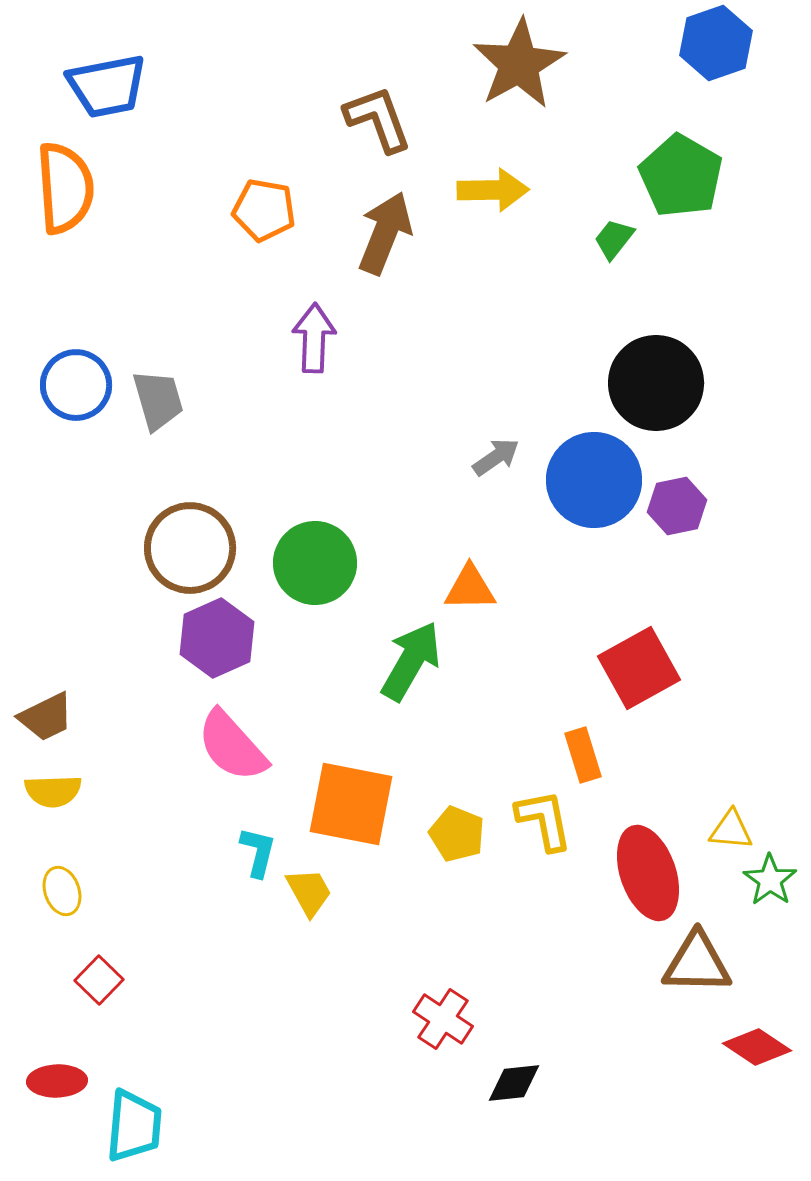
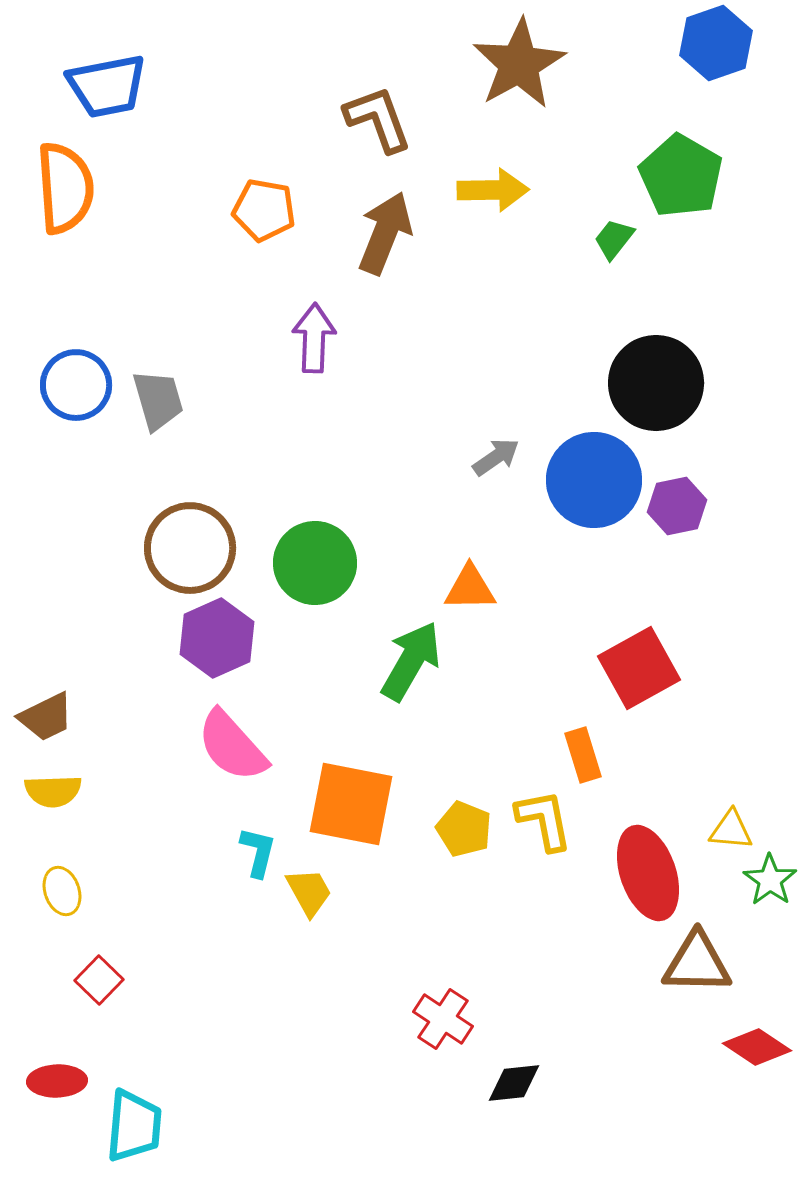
yellow pentagon at (457, 834): moved 7 px right, 5 px up
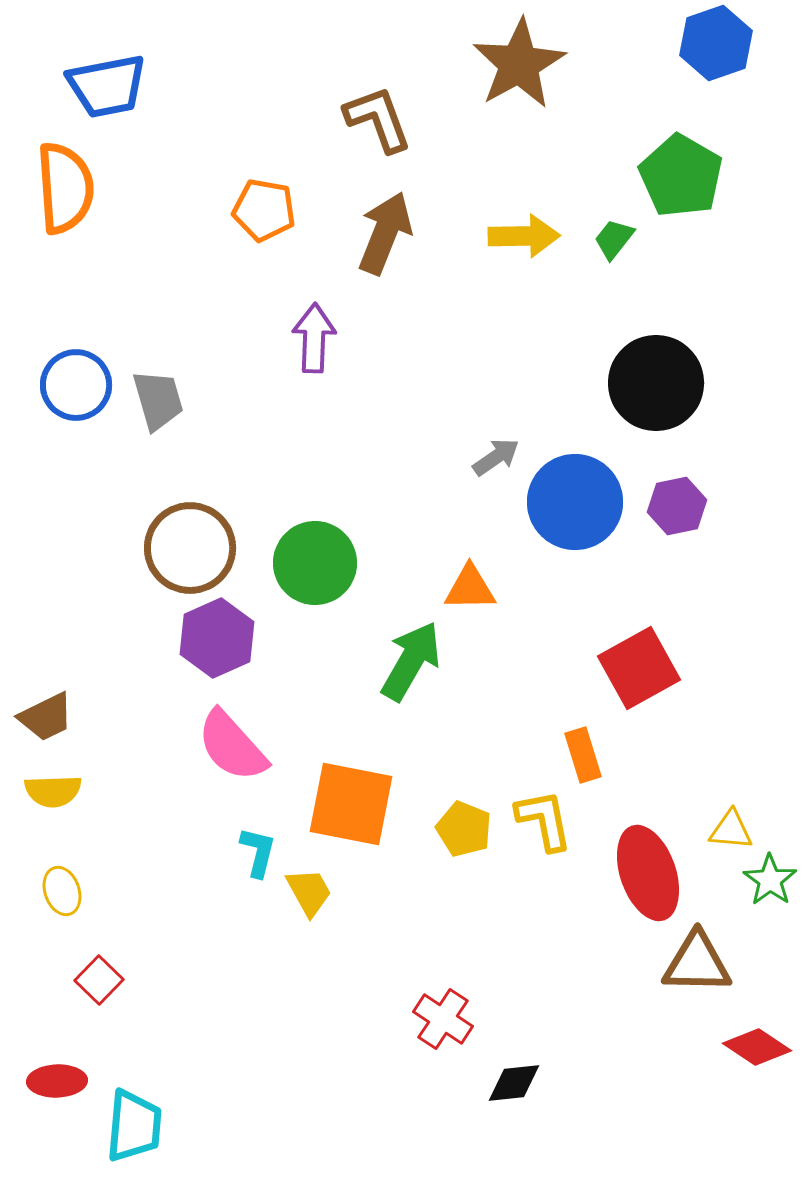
yellow arrow at (493, 190): moved 31 px right, 46 px down
blue circle at (594, 480): moved 19 px left, 22 px down
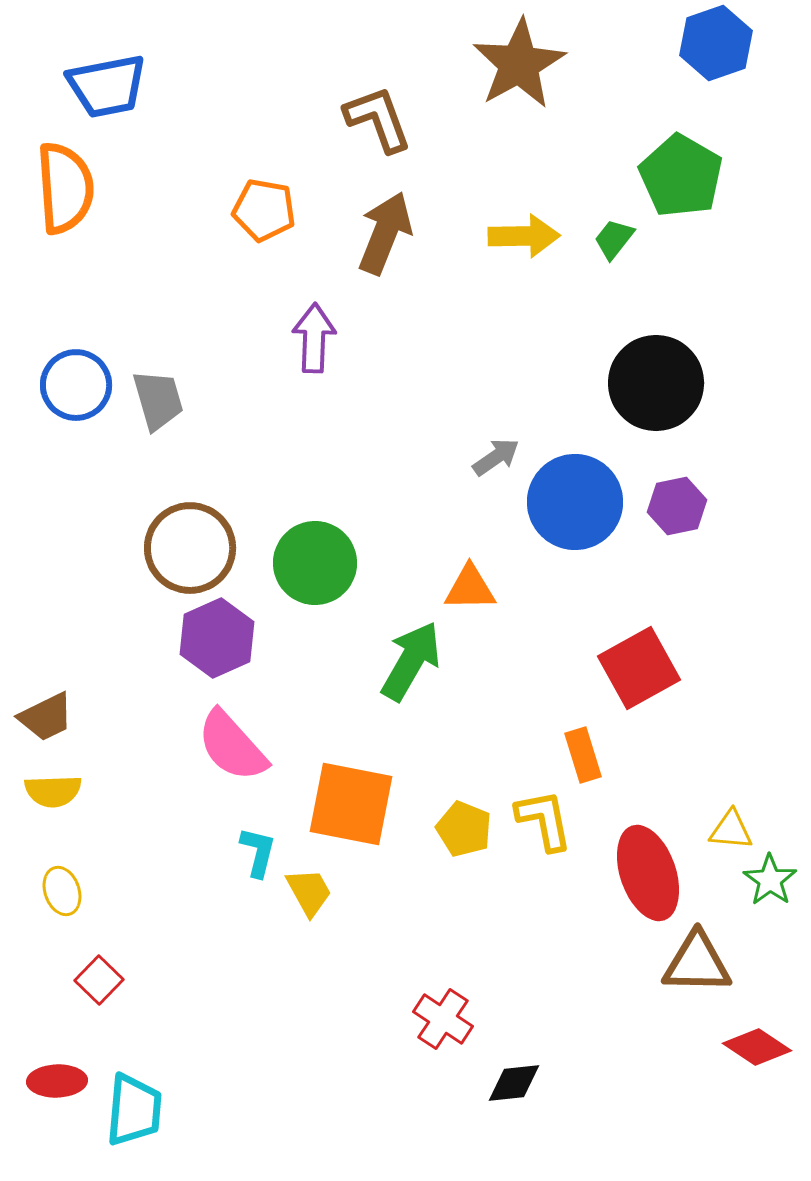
cyan trapezoid at (134, 1126): moved 16 px up
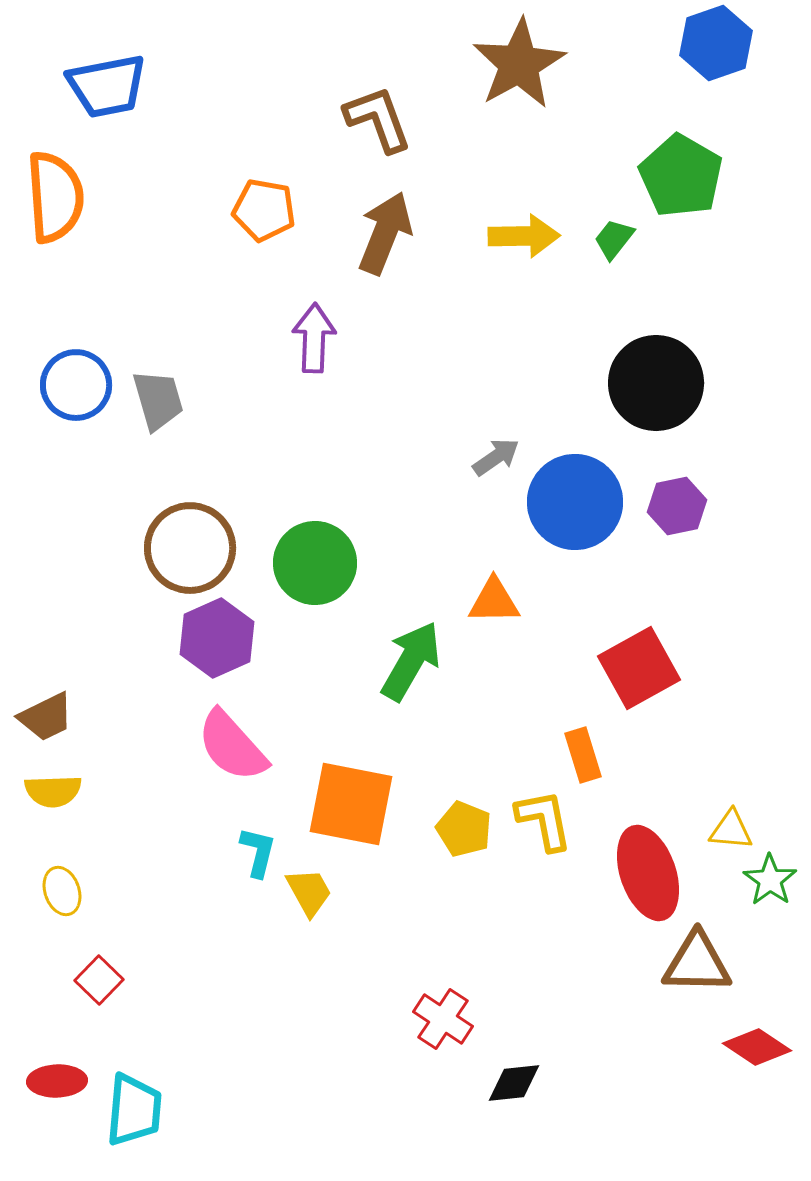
orange semicircle at (65, 188): moved 10 px left, 9 px down
orange triangle at (470, 588): moved 24 px right, 13 px down
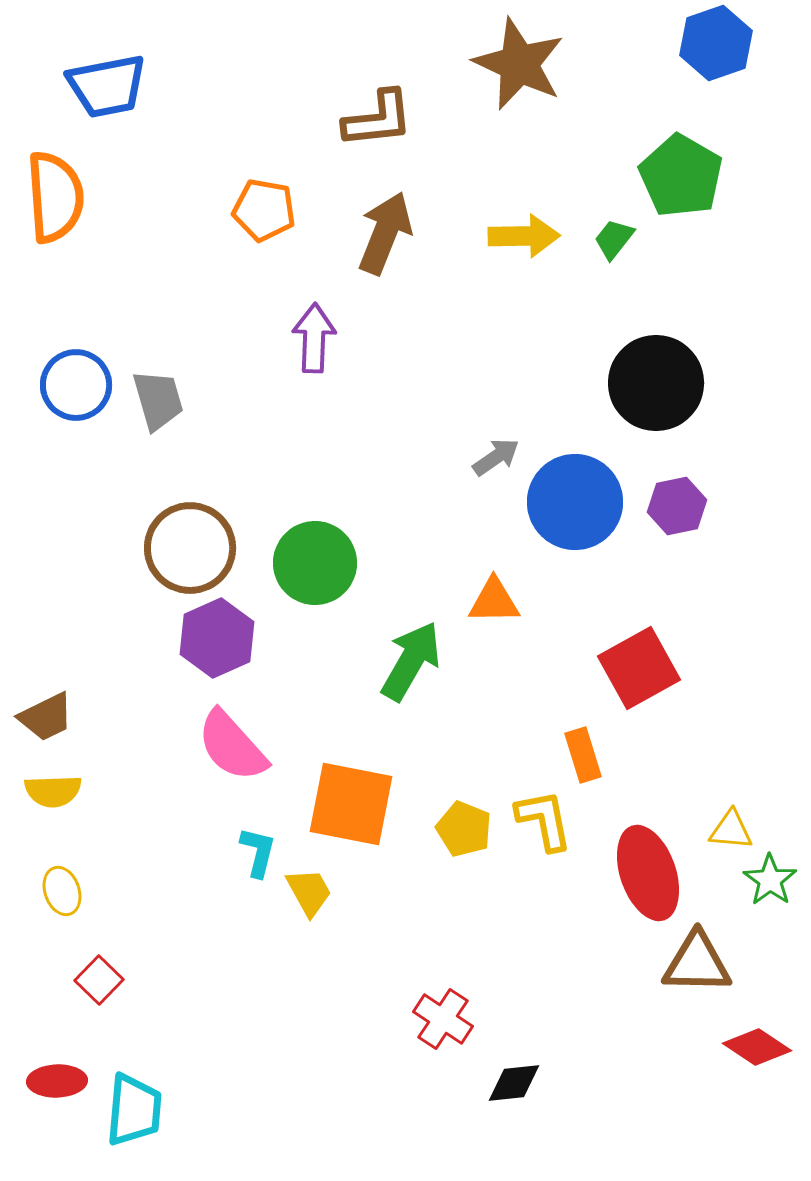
brown star at (519, 64): rotated 18 degrees counterclockwise
brown L-shape at (378, 119): rotated 104 degrees clockwise
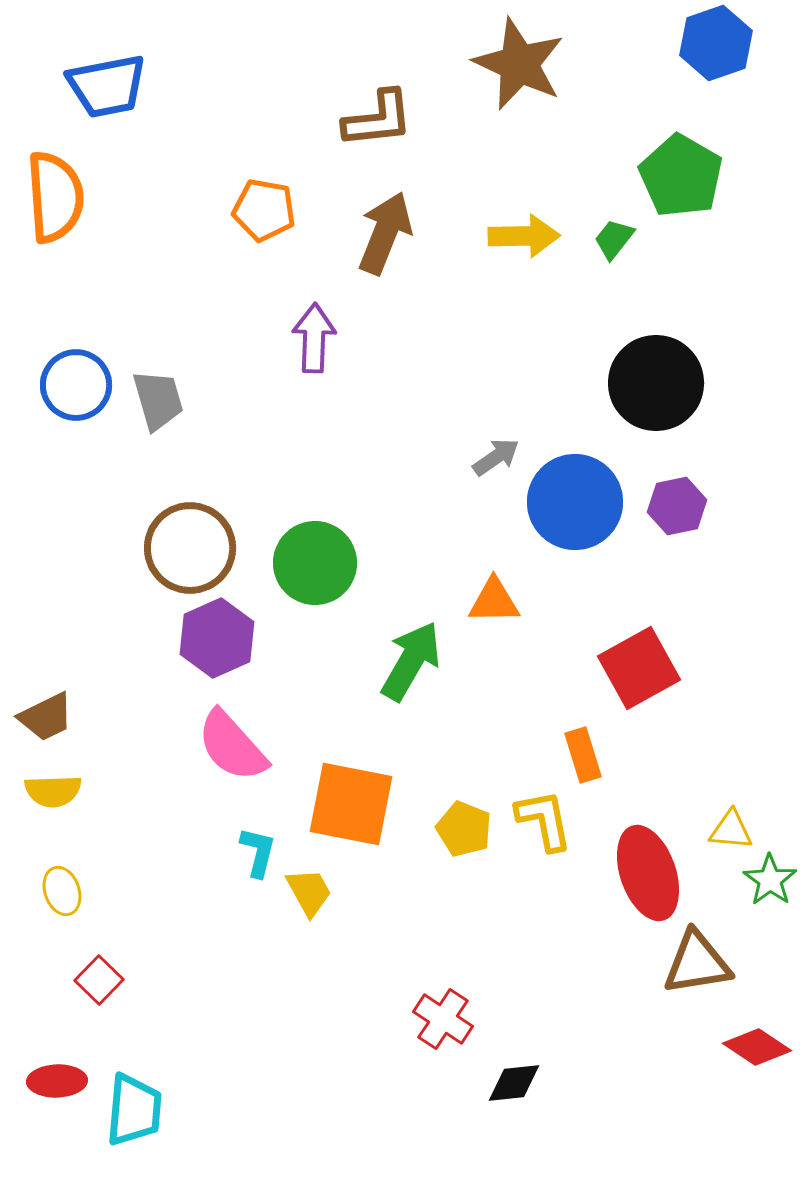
brown triangle at (697, 963): rotated 10 degrees counterclockwise
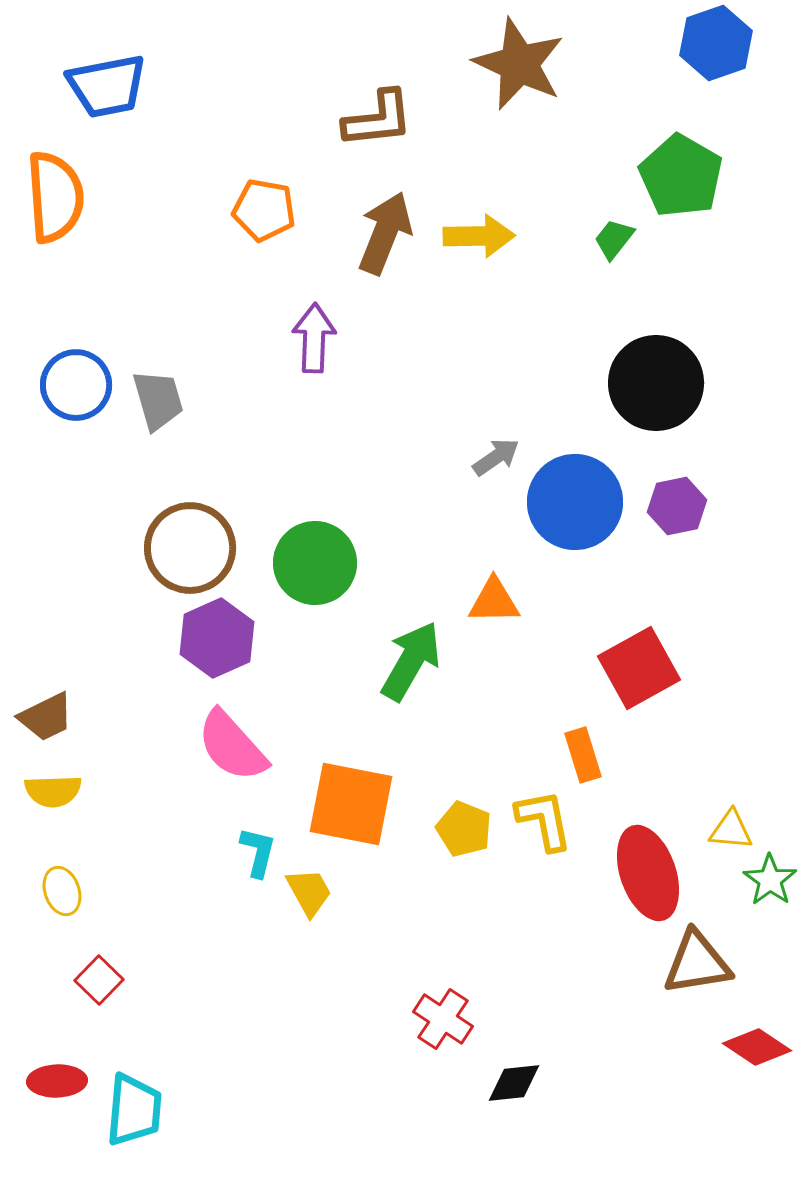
yellow arrow at (524, 236): moved 45 px left
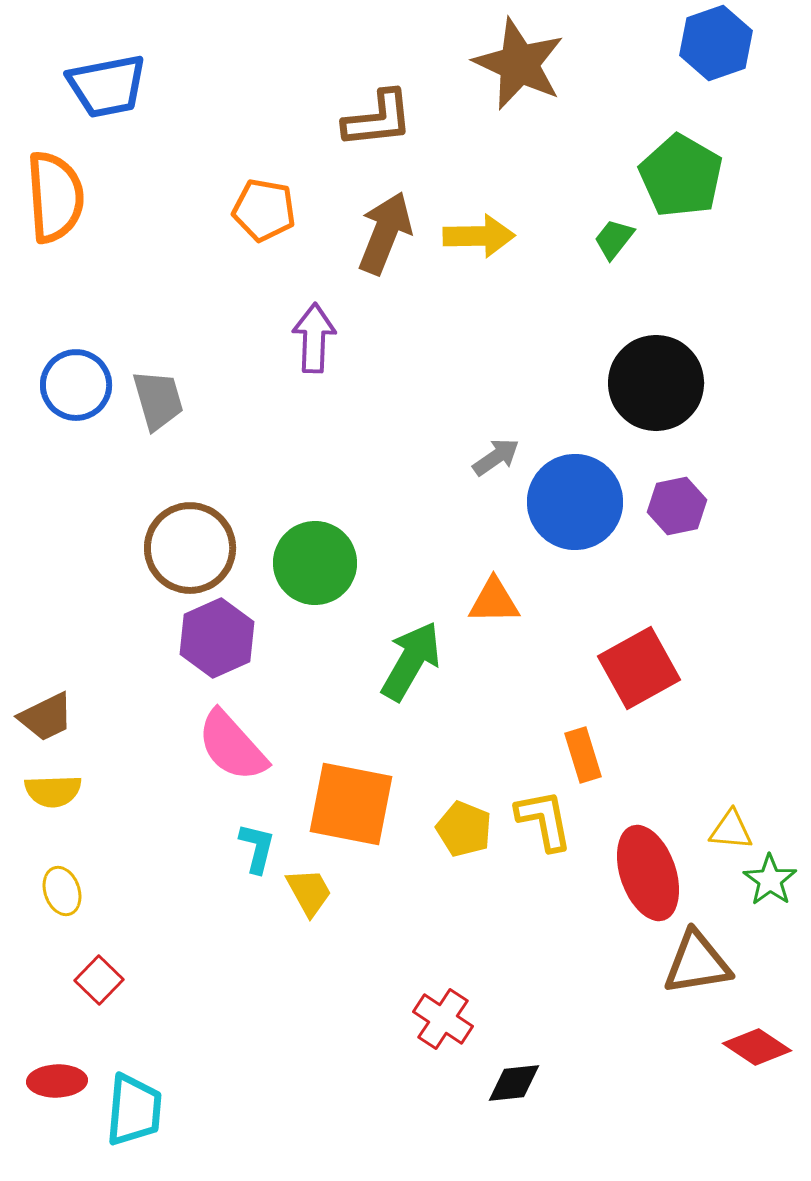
cyan L-shape at (258, 852): moved 1 px left, 4 px up
